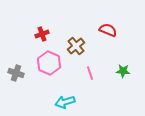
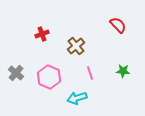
red semicircle: moved 10 px right, 5 px up; rotated 24 degrees clockwise
pink hexagon: moved 14 px down
gray cross: rotated 21 degrees clockwise
cyan arrow: moved 12 px right, 4 px up
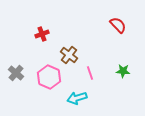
brown cross: moved 7 px left, 9 px down; rotated 12 degrees counterclockwise
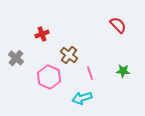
gray cross: moved 15 px up
cyan arrow: moved 5 px right
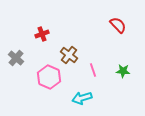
pink line: moved 3 px right, 3 px up
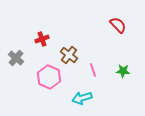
red cross: moved 5 px down
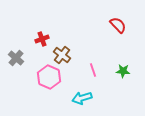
brown cross: moved 7 px left
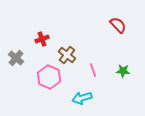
brown cross: moved 5 px right
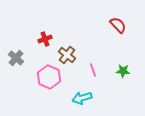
red cross: moved 3 px right
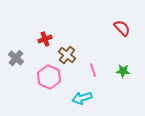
red semicircle: moved 4 px right, 3 px down
